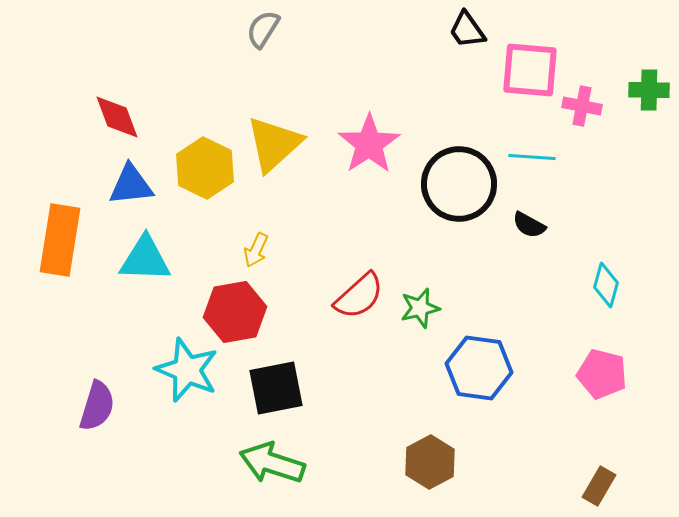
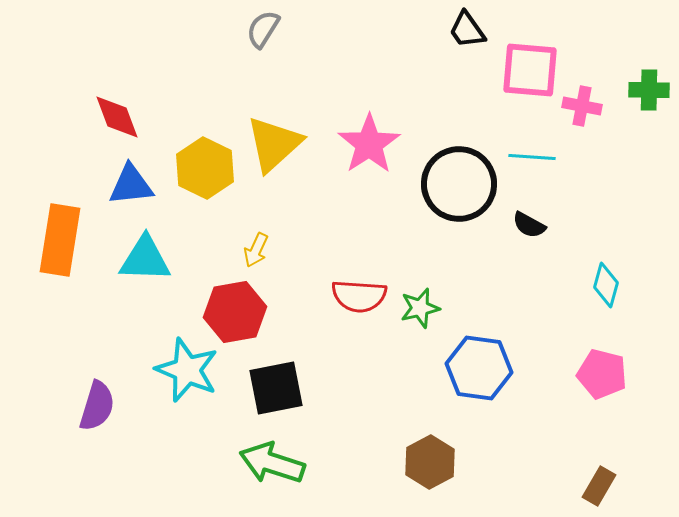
red semicircle: rotated 46 degrees clockwise
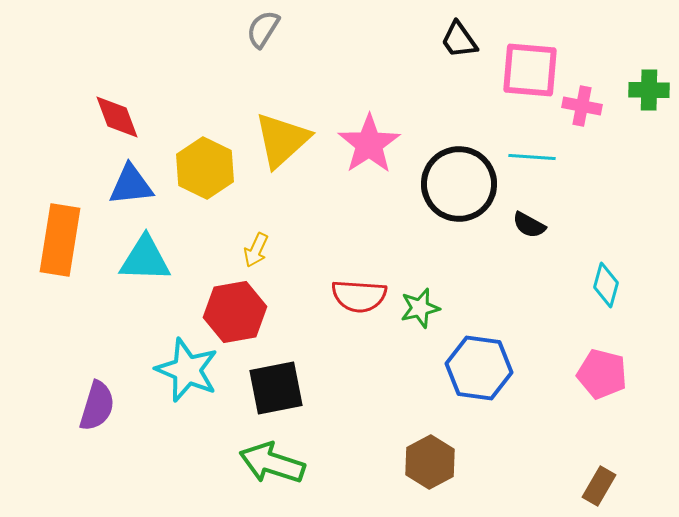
black trapezoid: moved 8 px left, 10 px down
yellow triangle: moved 8 px right, 4 px up
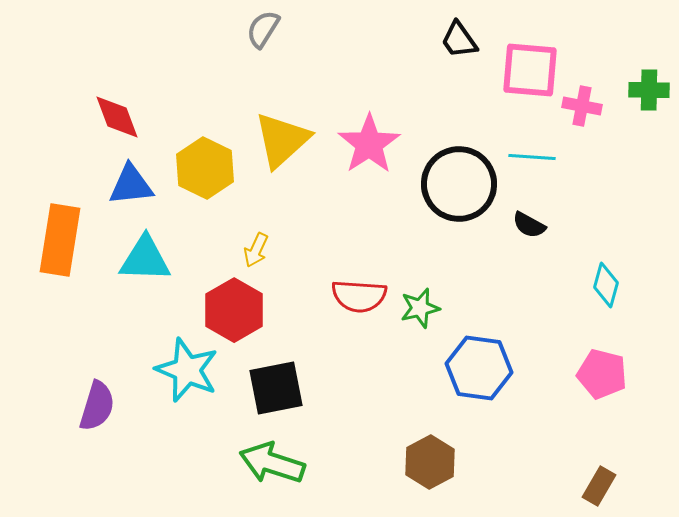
red hexagon: moved 1 px left, 2 px up; rotated 20 degrees counterclockwise
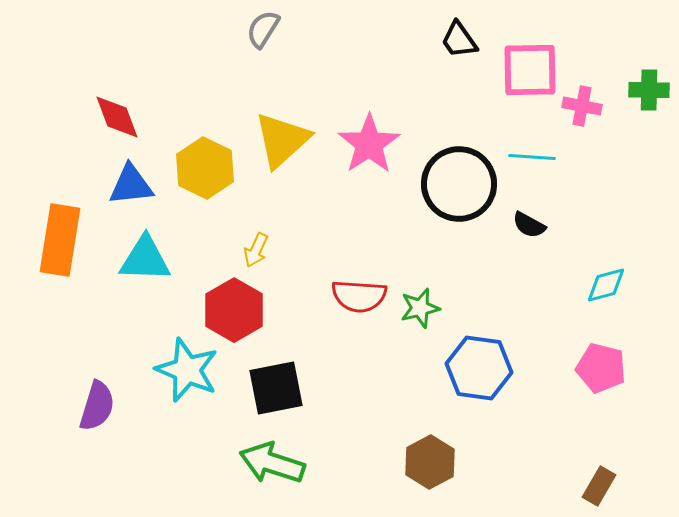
pink square: rotated 6 degrees counterclockwise
cyan diamond: rotated 60 degrees clockwise
pink pentagon: moved 1 px left, 6 px up
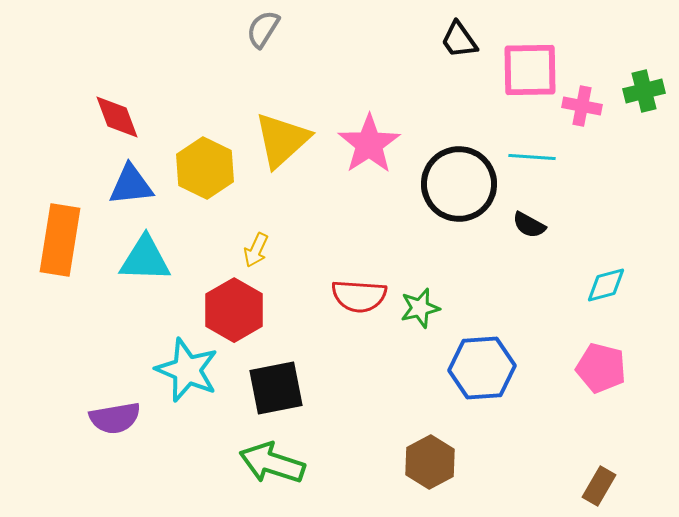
green cross: moved 5 px left, 1 px down; rotated 15 degrees counterclockwise
blue hexagon: moved 3 px right; rotated 12 degrees counterclockwise
purple semicircle: moved 18 px right, 12 px down; rotated 63 degrees clockwise
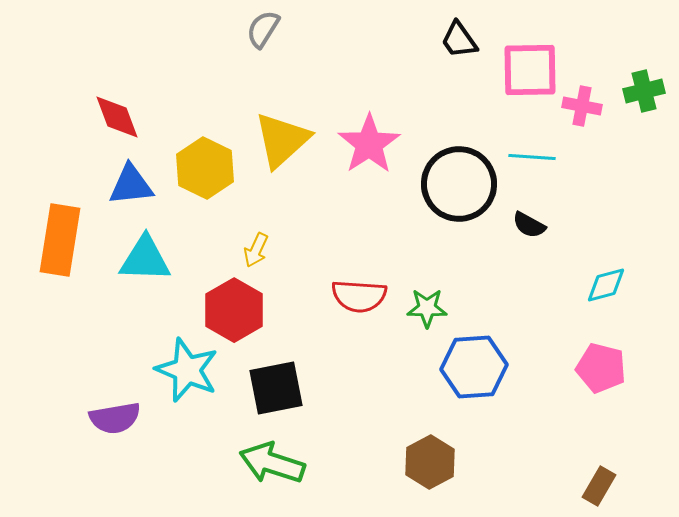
green star: moved 7 px right; rotated 15 degrees clockwise
blue hexagon: moved 8 px left, 1 px up
